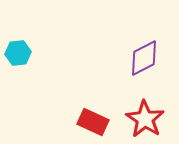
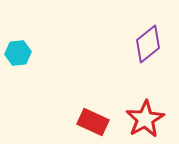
purple diamond: moved 4 px right, 14 px up; rotated 12 degrees counterclockwise
red star: rotated 9 degrees clockwise
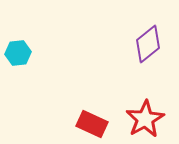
red rectangle: moved 1 px left, 2 px down
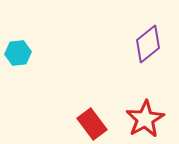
red rectangle: rotated 28 degrees clockwise
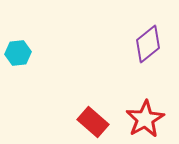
red rectangle: moved 1 px right, 2 px up; rotated 12 degrees counterclockwise
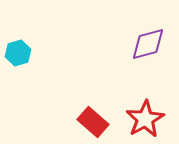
purple diamond: rotated 24 degrees clockwise
cyan hexagon: rotated 10 degrees counterclockwise
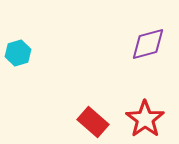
red star: rotated 6 degrees counterclockwise
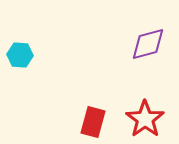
cyan hexagon: moved 2 px right, 2 px down; rotated 20 degrees clockwise
red rectangle: rotated 64 degrees clockwise
